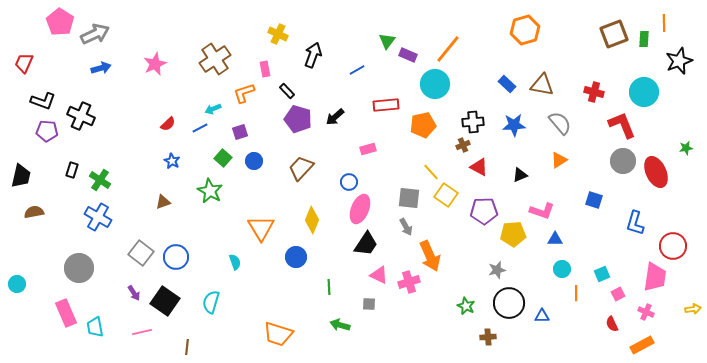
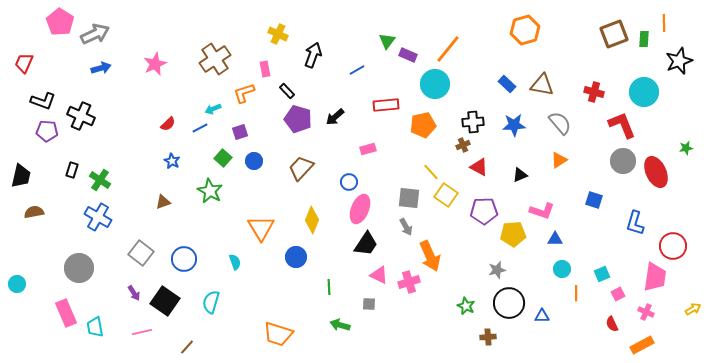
blue circle at (176, 257): moved 8 px right, 2 px down
yellow arrow at (693, 309): rotated 21 degrees counterclockwise
brown line at (187, 347): rotated 35 degrees clockwise
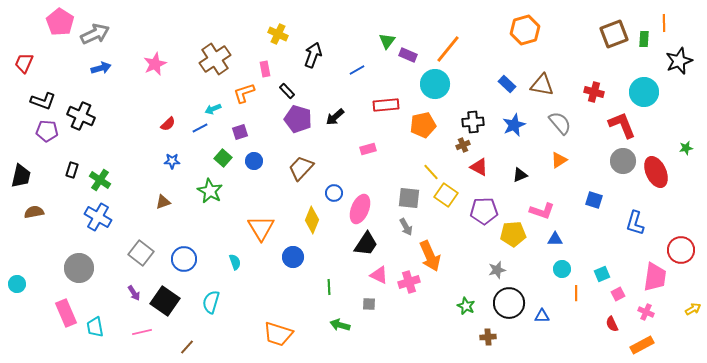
blue star at (514, 125): rotated 20 degrees counterclockwise
blue star at (172, 161): rotated 28 degrees counterclockwise
blue circle at (349, 182): moved 15 px left, 11 px down
red circle at (673, 246): moved 8 px right, 4 px down
blue circle at (296, 257): moved 3 px left
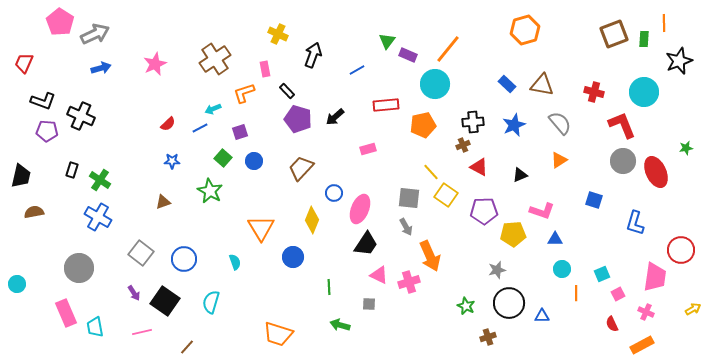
brown cross at (488, 337): rotated 14 degrees counterclockwise
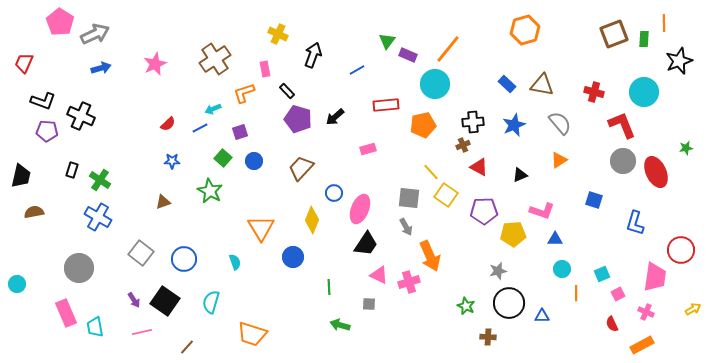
gray star at (497, 270): moved 1 px right, 1 px down
purple arrow at (134, 293): moved 7 px down
orange trapezoid at (278, 334): moved 26 px left
brown cross at (488, 337): rotated 21 degrees clockwise
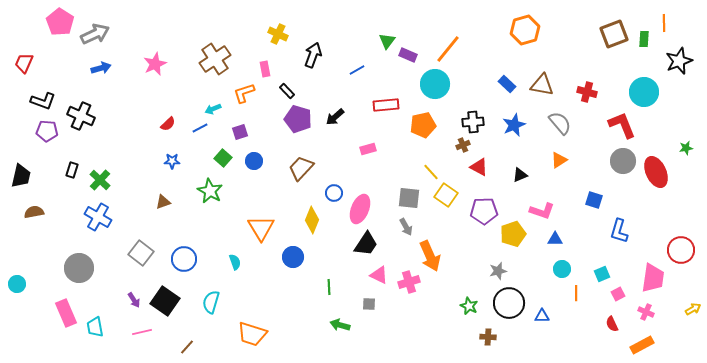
red cross at (594, 92): moved 7 px left
green cross at (100, 180): rotated 10 degrees clockwise
blue L-shape at (635, 223): moved 16 px left, 8 px down
yellow pentagon at (513, 234): rotated 15 degrees counterclockwise
pink trapezoid at (655, 277): moved 2 px left, 1 px down
green star at (466, 306): moved 3 px right
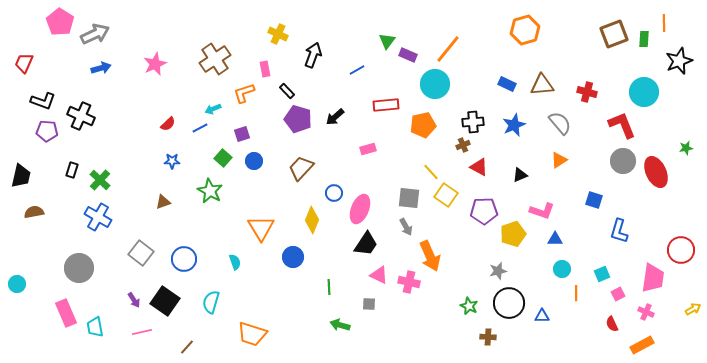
blue rectangle at (507, 84): rotated 18 degrees counterclockwise
brown triangle at (542, 85): rotated 15 degrees counterclockwise
purple square at (240, 132): moved 2 px right, 2 px down
pink cross at (409, 282): rotated 30 degrees clockwise
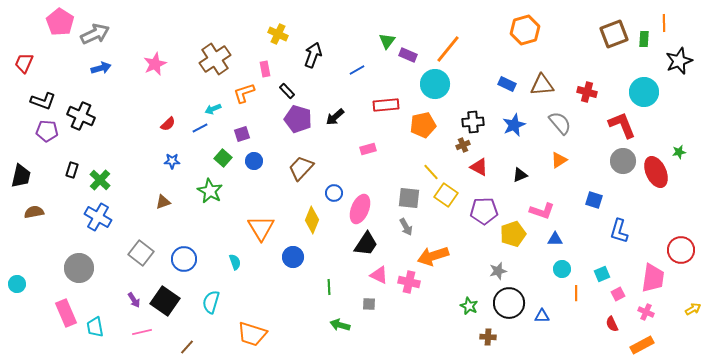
green star at (686, 148): moved 7 px left, 4 px down
orange arrow at (430, 256): moved 3 px right; rotated 96 degrees clockwise
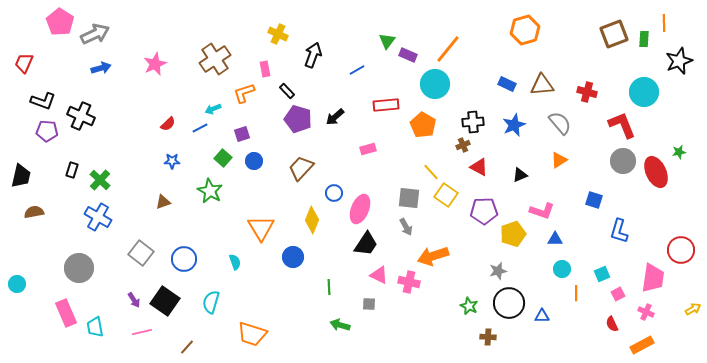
orange pentagon at (423, 125): rotated 30 degrees counterclockwise
